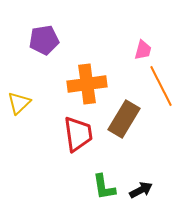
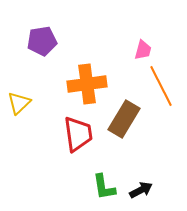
purple pentagon: moved 2 px left, 1 px down
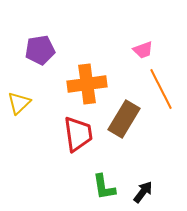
purple pentagon: moved 2 px left, 9 px down
pink trapezoid: rotated 55 degrees clockwise
orange line: moved 3 px down
black arrow: moved 2 px right, 2 px down; rotated 25 degrees counterclockwise
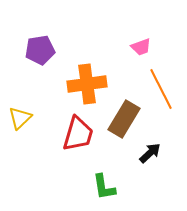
pink trapezoid: moved 2 px left, 3 px up
yellow triangle: moved 1 px right, 15 px down
red trapezoid: rotated 24 degrees clockwise
black arrow: moved 7 px right, 39 px up; rotated 10 degrees clockwise
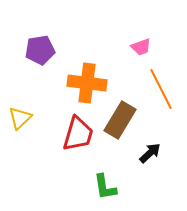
orange cross: moved 1 px up; rotated 15 degrees clockwise
brown rectangle: moved 4 px left, 1 px down
green L-shape: moved 1 px right
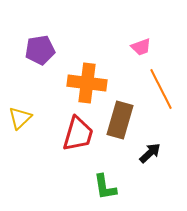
brown rectangle: rotated 15 degrees counterclockwise
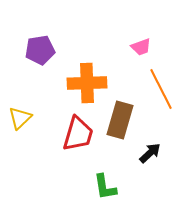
orange cross: rotated 9 degrees counterclockwise
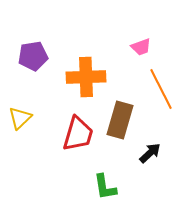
purple pentagon: moved 7 px left, 6 px down
orange cross: moved 1 px left, 6 px up
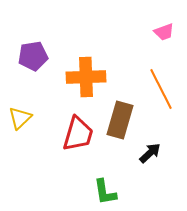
pink trapezoid: moved 23 px right, 15 px up
green L-shape: moved 5 px down
